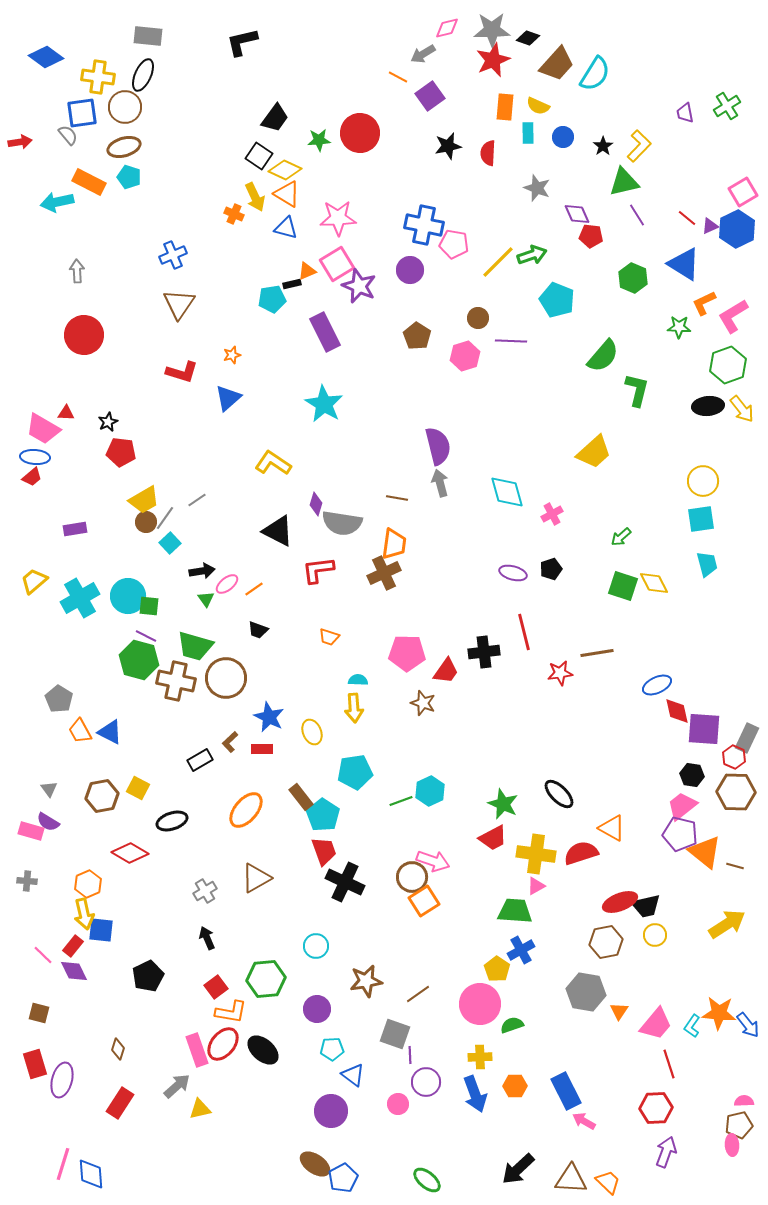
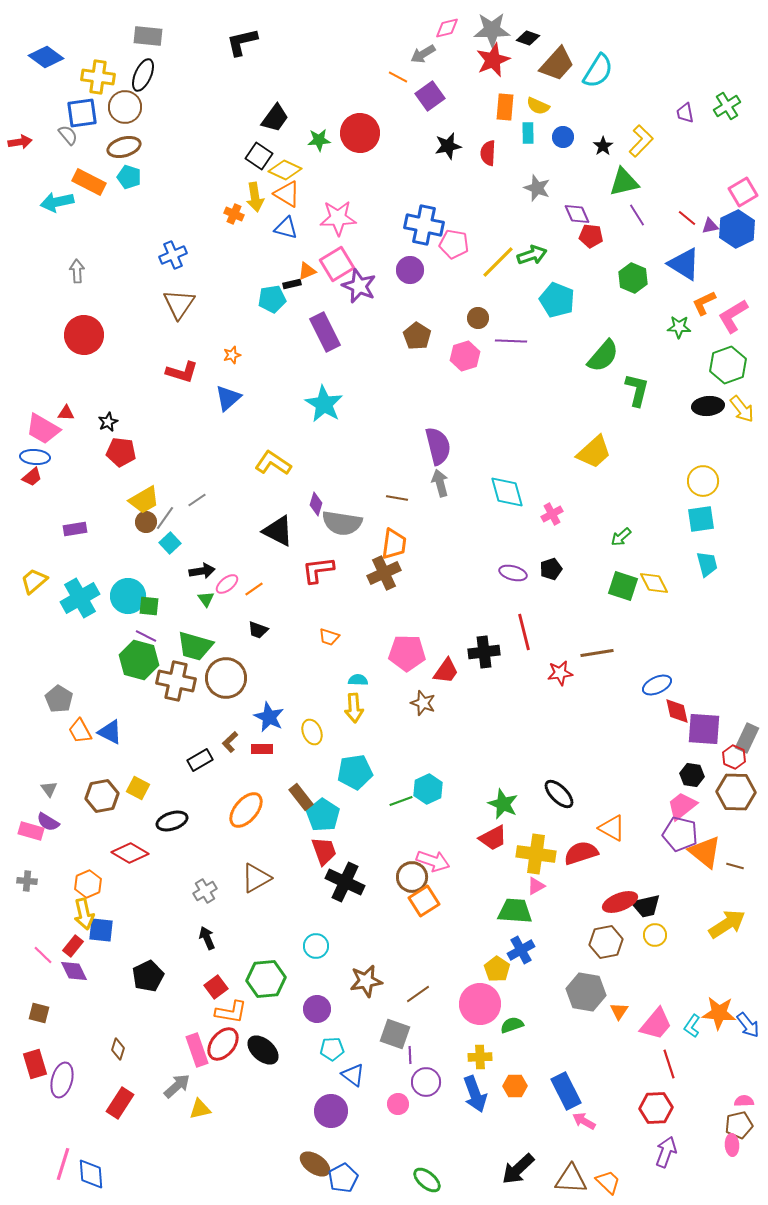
cyan semicircle at (595, 74): moved 3 px right, 3 px up
yellow L-shape at (639, 146): moved 2 px right, 5 px up
yellow arrow at (255, 197): rotated 16 degrees clockwise
purple triangle at (710, 226): rotated 12 degrees clockwise
cyan hexagon at (430, 791): moved 2 px left, 2 px up
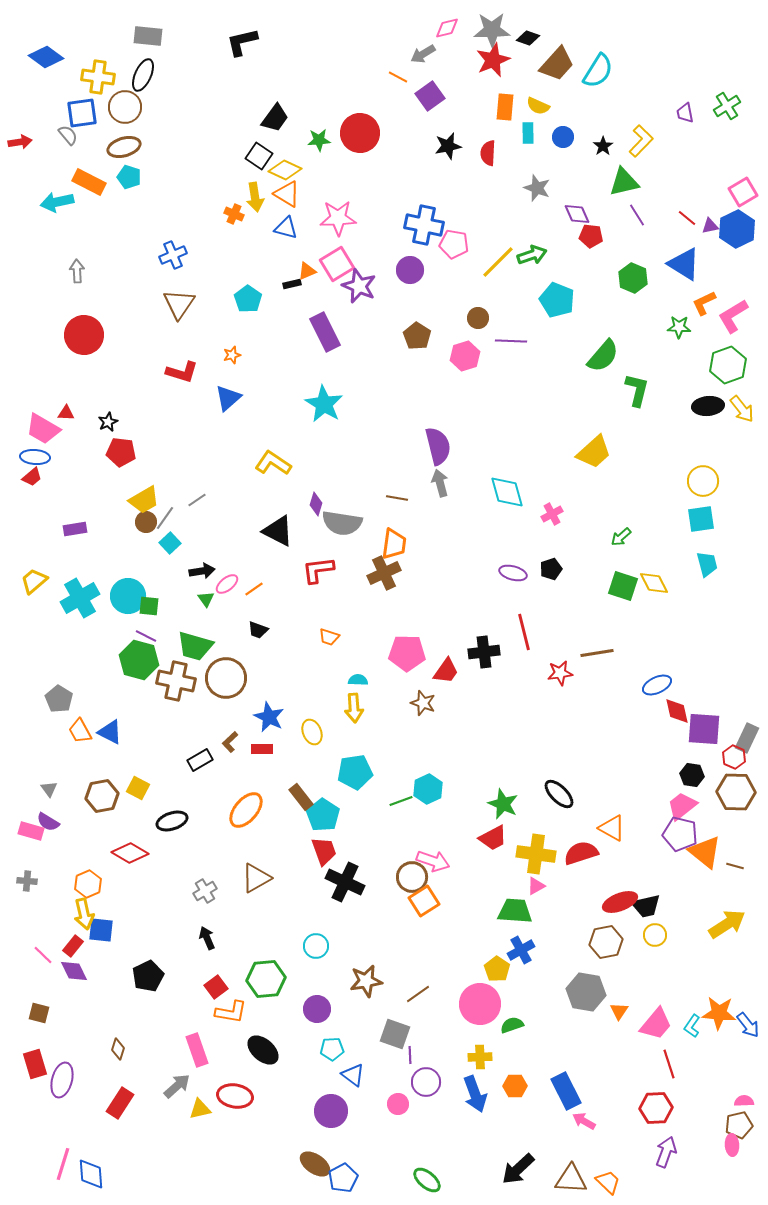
cyan pentagon at (272, 299): moved 24 px left; rotated 28 degrees counterclockwise
red ellipse at (223, 1044): moved 12 px right, 52 px down; rotated 60 degrees clockwise
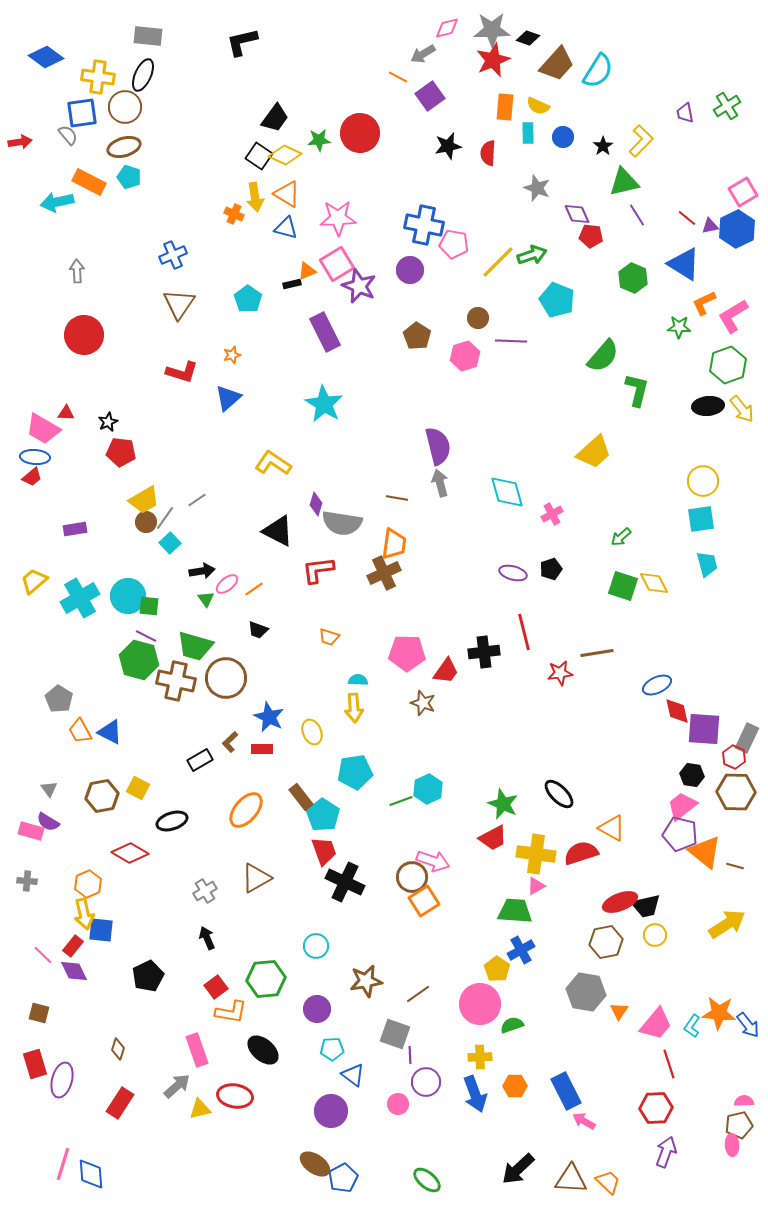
yellow diamond at (285, 170): moved 15 px up
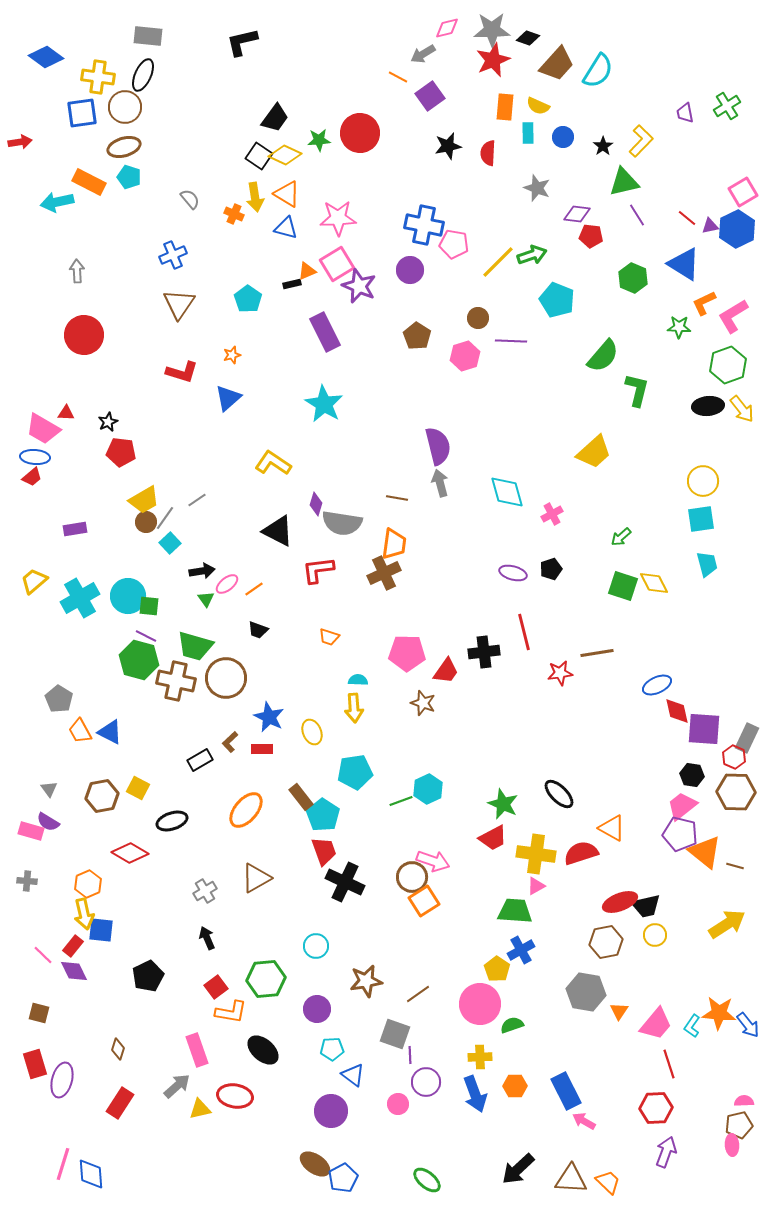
gray semicircle at (68, 135): moved 122 px right, 64 px down
purple diamond at (577, 214): rotated 60 degrees counterclockwise
